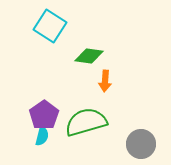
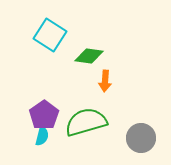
cyan square: moved 9 px down
gray circle: moved 6 px up
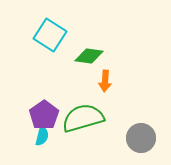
green semicircle: moved 3 px left, 4 px up
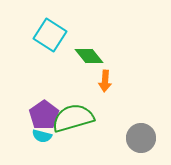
green diamond: rotated 44 degrees clockwise
green semicircle: moved 10 px left
cyan semicircle: rotated 90 degrees clockwise
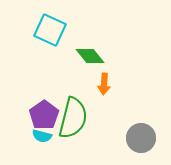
cyan square: moved 5 px up; rotated 8 degrees counterclockwise
green diamond: moved 1 px right
orange arrow: moved 1 px left, 3 px down
green semicircle: rotated 120 degrees clockwise
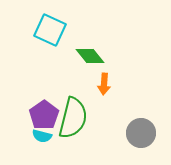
gray circle: moved 5 px up
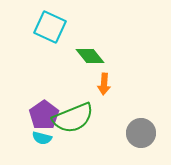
cyan square: moved 3 px up
green semicircle: rotated 54 degrees clockwise
cyan semicircle: moved 2 px down
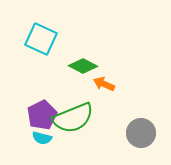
cyan square: moved 9 px left, 12 px down
green diamond: moved 7 px left, 10 px down; rotated 24 degrees counterclockwise
orange arrow: rotated 110 degrees clockwise
purple pentagon: moved 2 px left; rotated 8 degrees clockwise
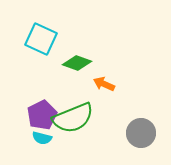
green diamond: moved 6 px left, 3 px up; rotated 8 degrees counterclockwise
